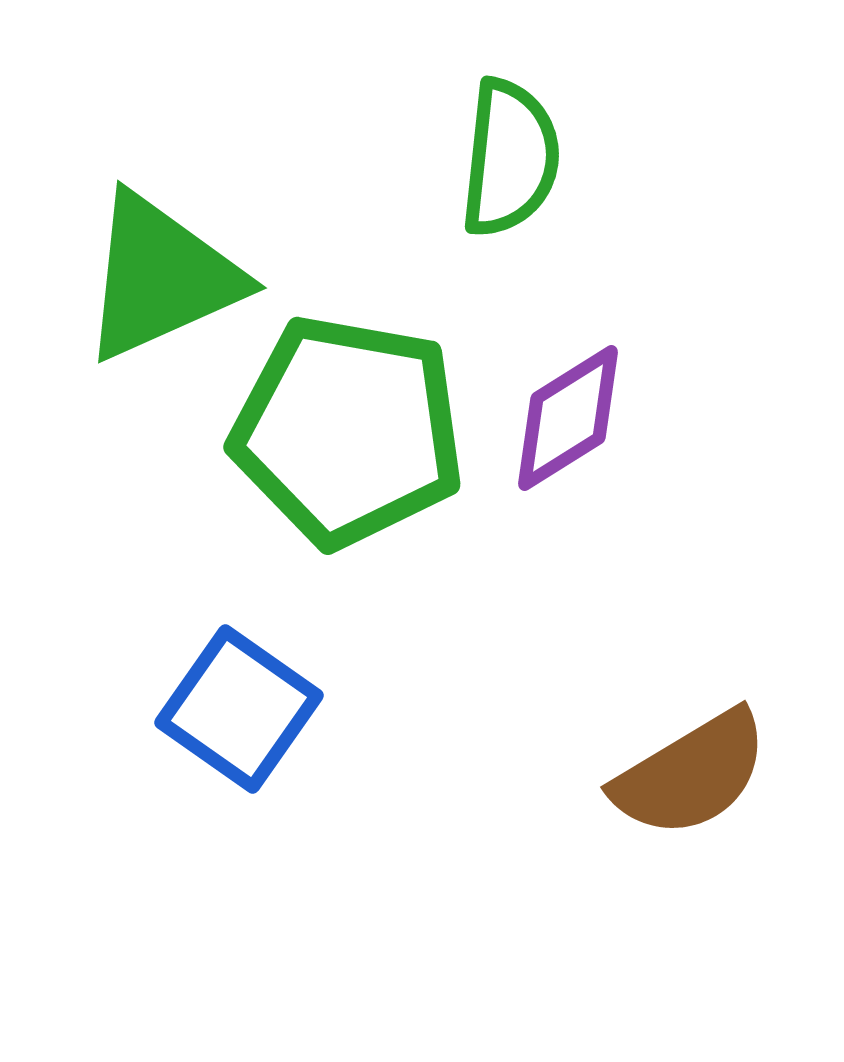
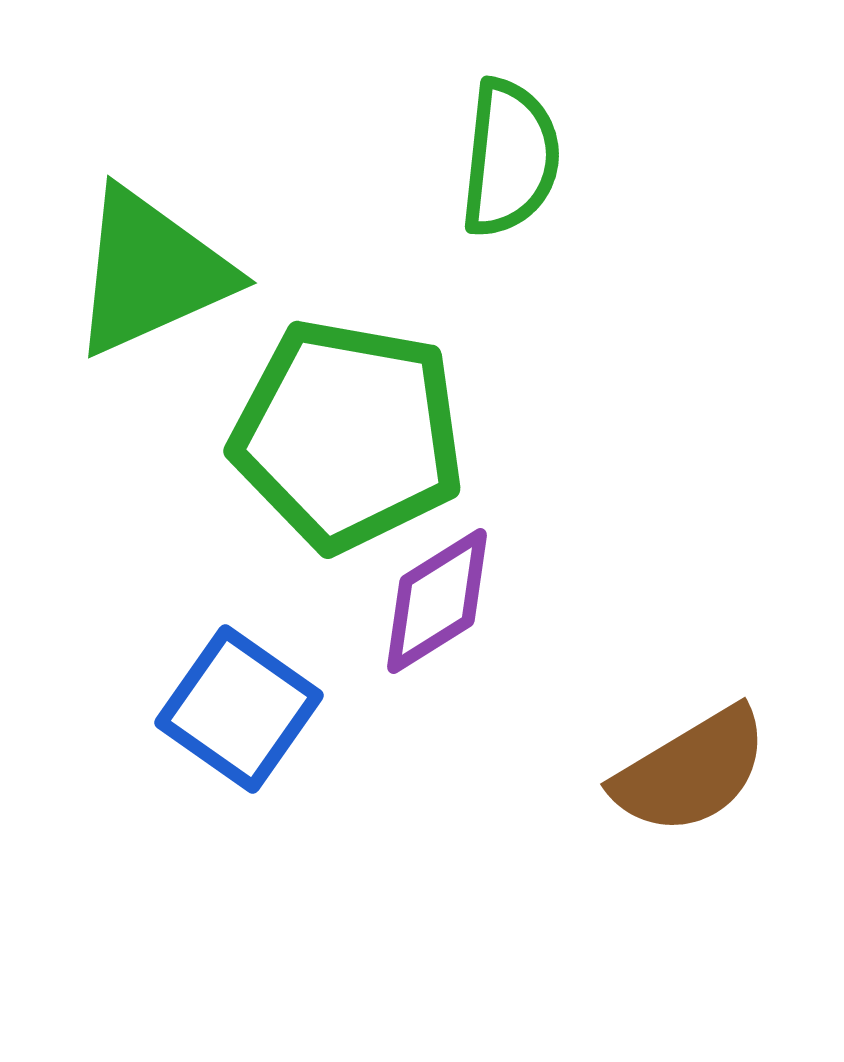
green triangle: moved 10 px left, 5 px up
purple diamond: moved 131 px left, 183 px down
green pentagon: moved 4 px down
brown semicircle: moved 3 px up
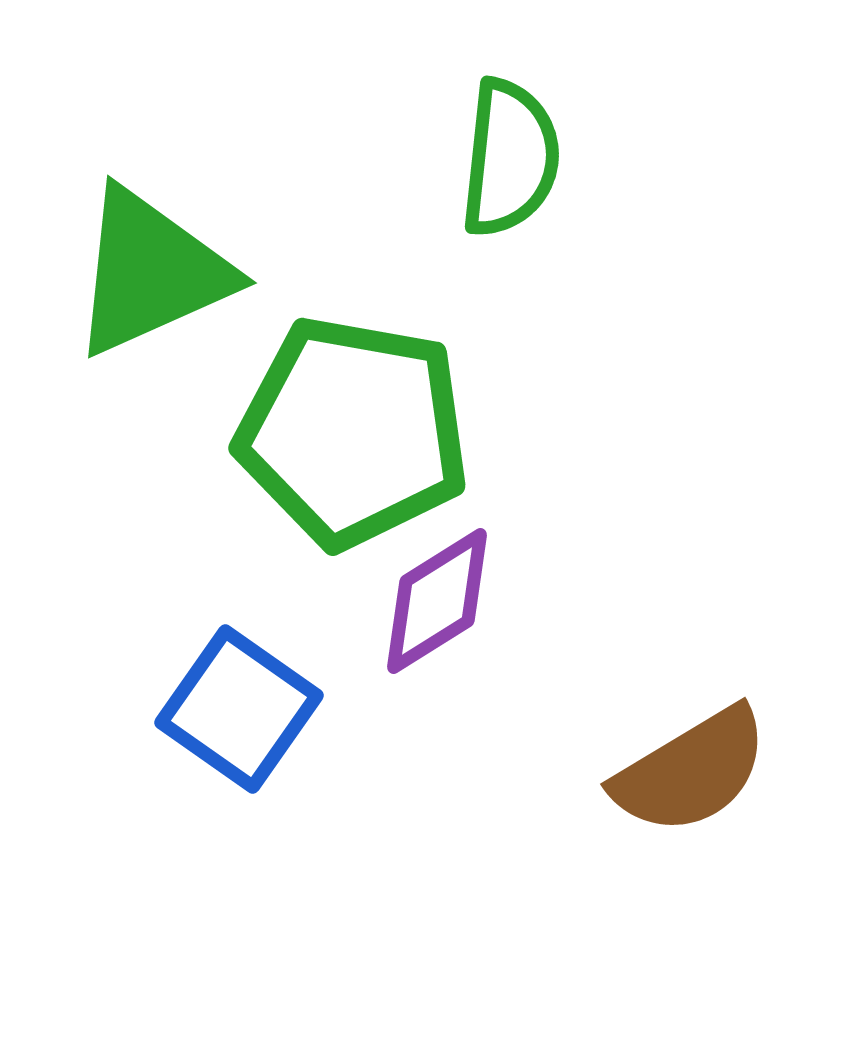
green pentagon: moved 5 px right, 3 px up
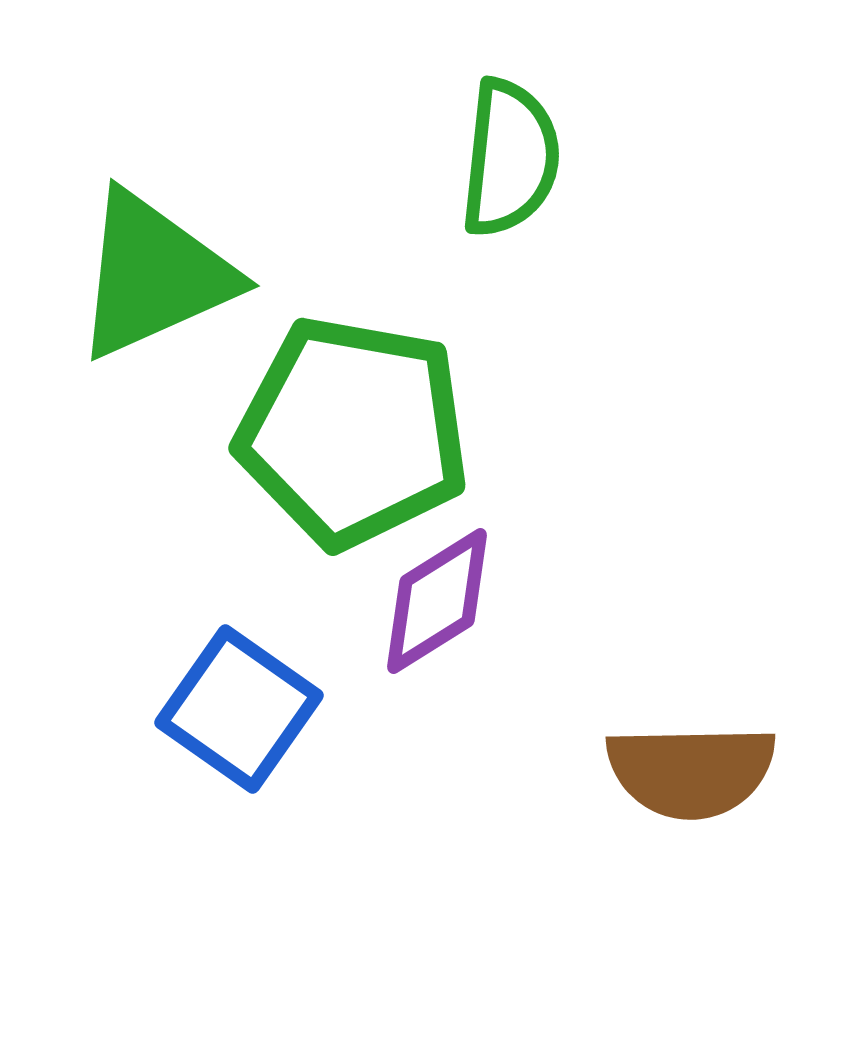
green triangle: moved 3 px right, 3 px down
brown semicircle: rotated 30 degrees clockwise
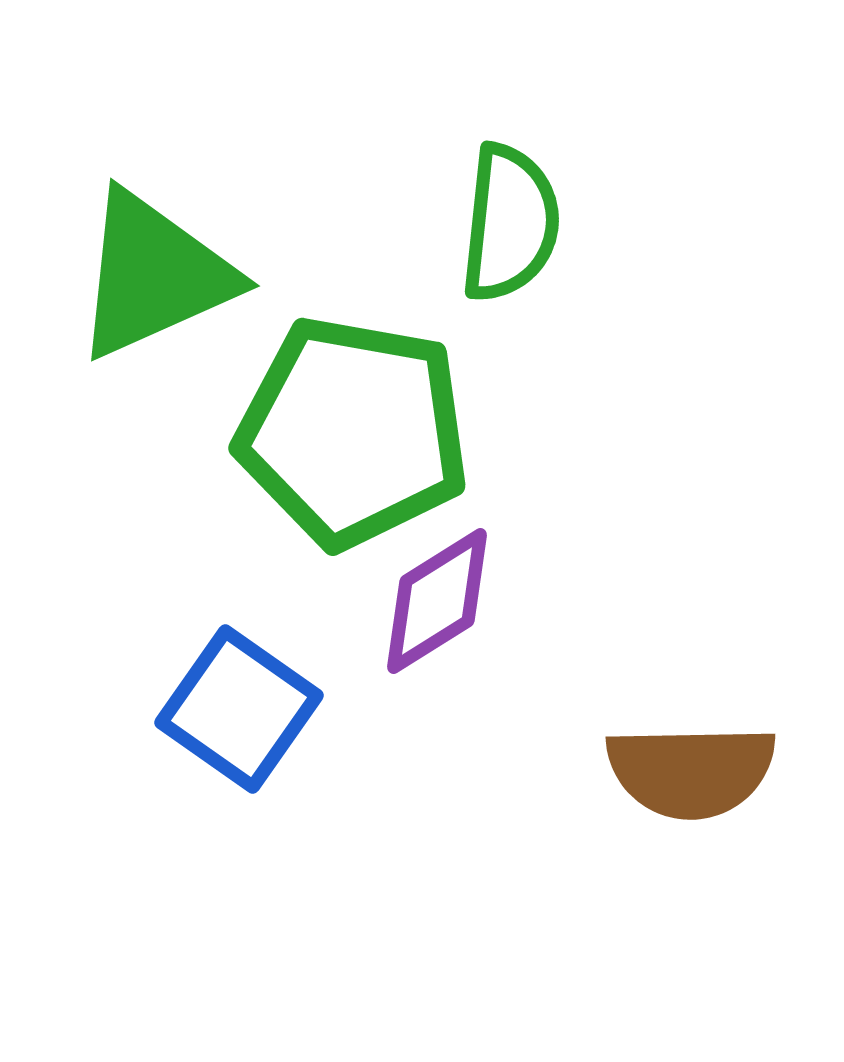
green semicircle: moved 65 px down
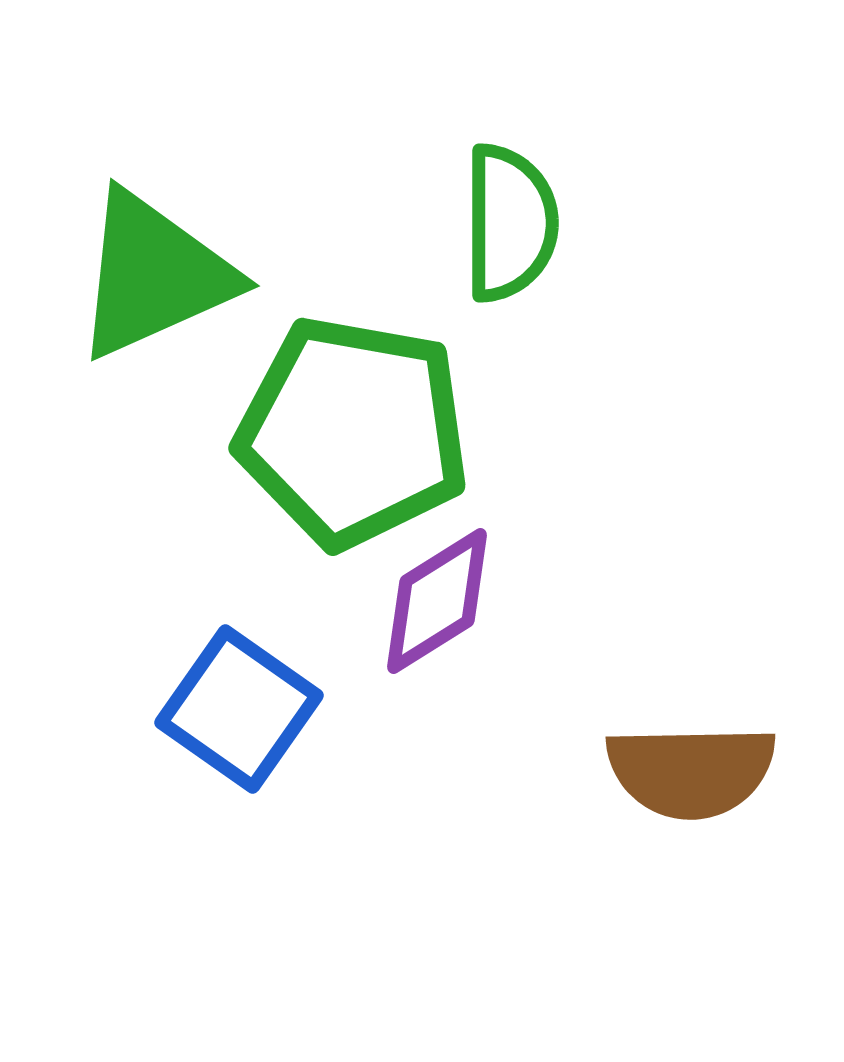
green semicircle: rotated 6 degrees counterclockwise
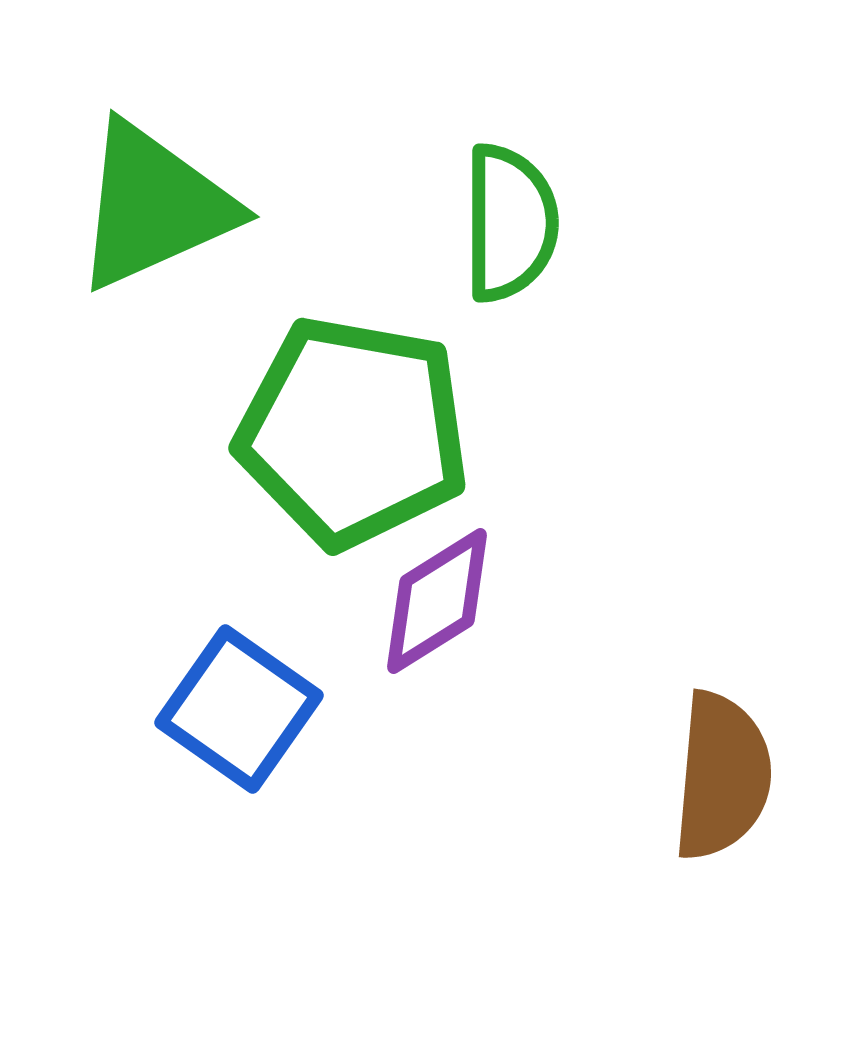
green triangle: moved 69 px up
brown semicircle: moved 31 px right, 5 px down; rotated 84 degrees counterclockwise
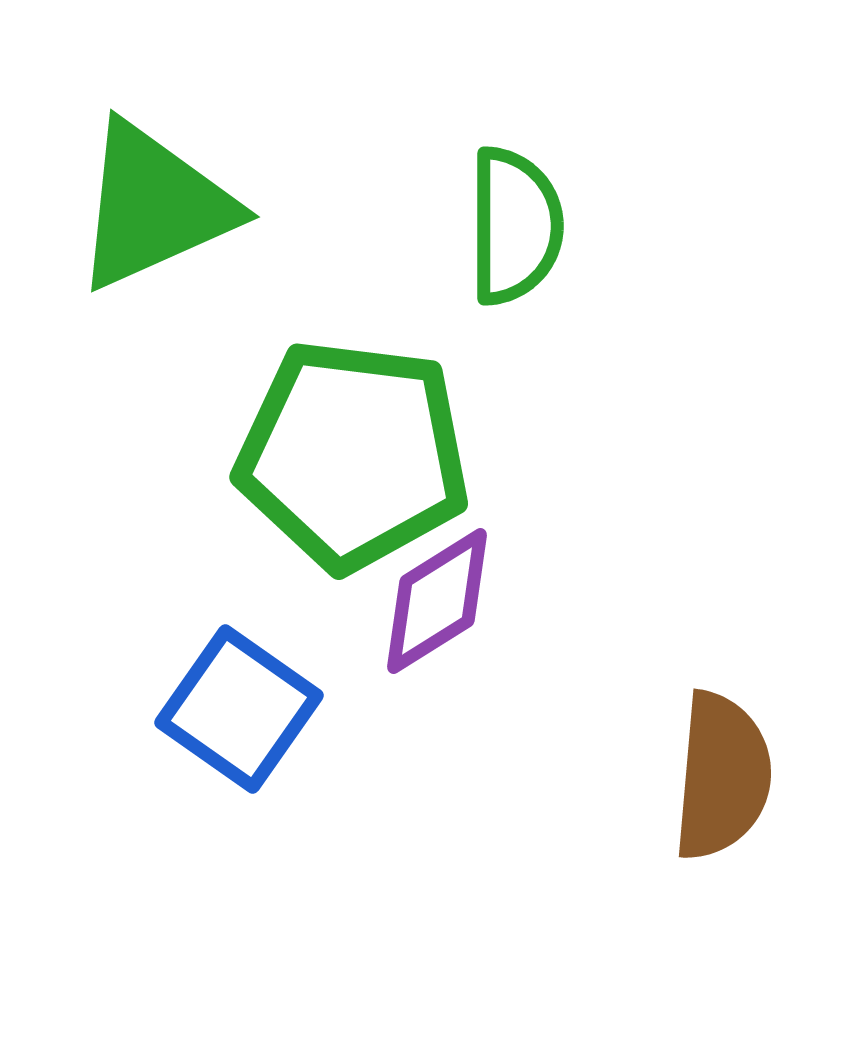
green semicircle: moved 5 px right, 3 px down
green pentagon: moved 23 px down; rotated 3 degrees counterclockwise
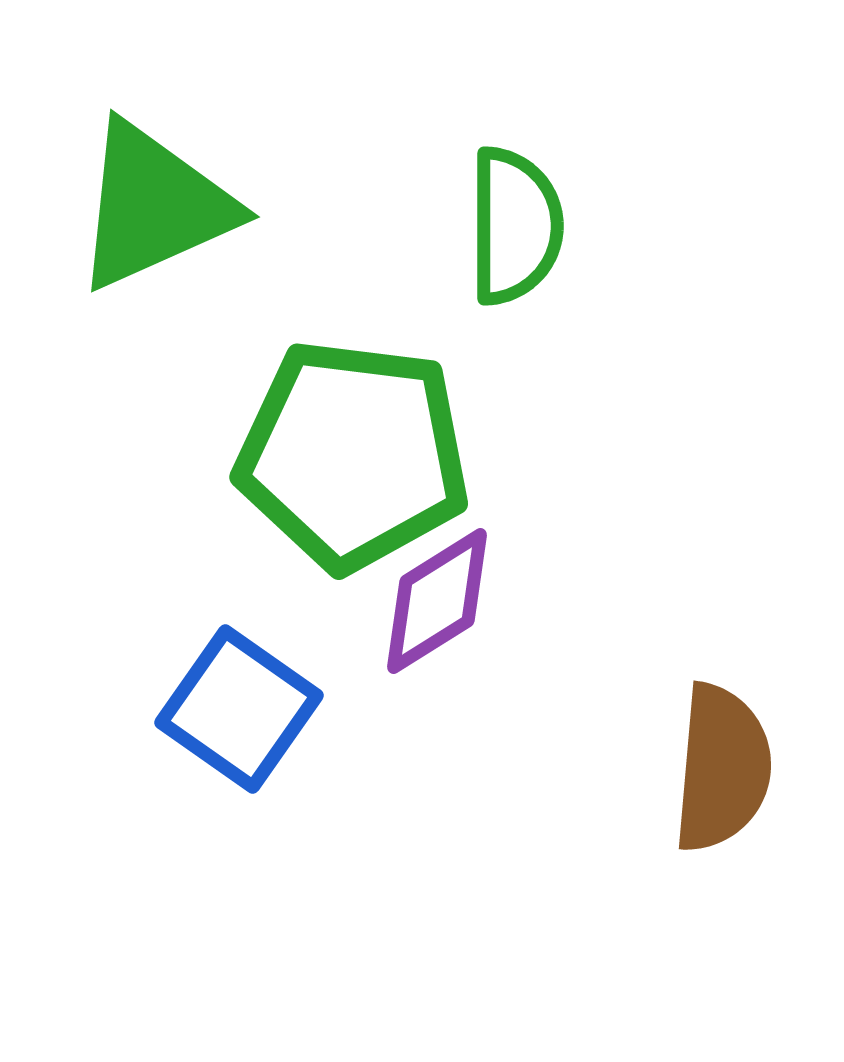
brown semicircle: moved 8 px up
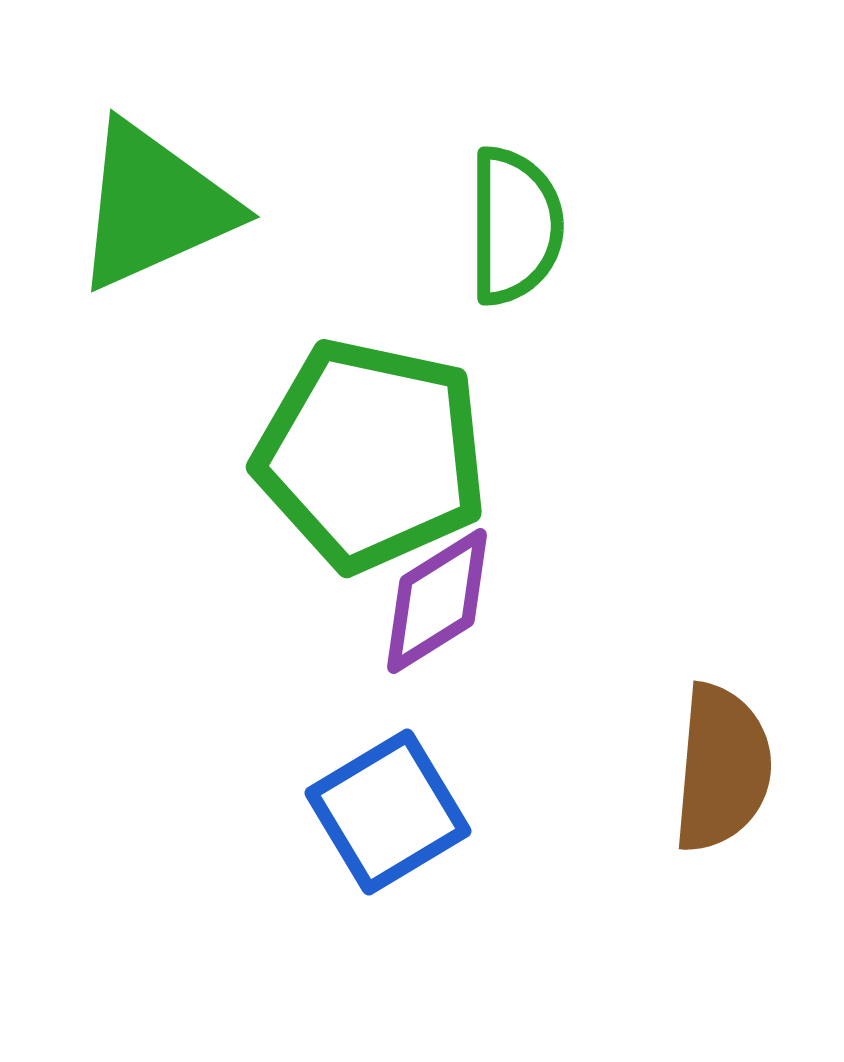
green pentagon: moved 18 px right; rotated 5 degrees clockwise
blue square: moved 149 px right, 103 px down; rotated 24 degrees clockwise
